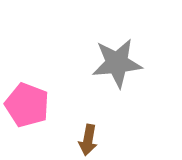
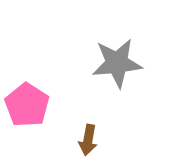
pink pentagon: rotated 12 degrees clockwise
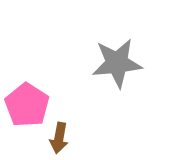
brown arrow: moved 29 px left, 2 px up
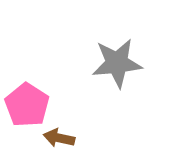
brown arrow: rotated 92 degrees clockwise
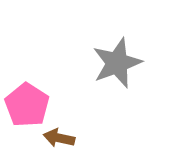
gray star: rotated 15 degrees counterclockwise
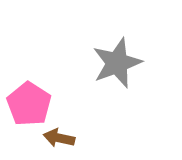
pink pentagon: moved 2 px right, 1 px up
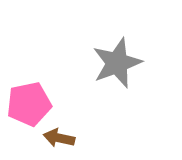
pink pentagon: rotated 27 degrees clockwise
